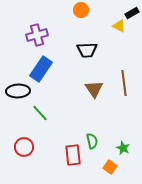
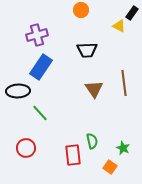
black rectangle: rotated 24 degrees counterclockwise
blue rectangle: moved 2 px up
red circle: moved 2 px right, 1 px down
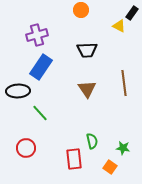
brown triangle: moved 7 px left
green star: rotated 16 degrees counterclockwise
red rectangle: moved 1 px right, 4 px down
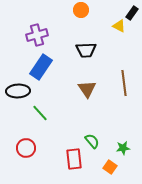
black trapezoid: moved 1 px left
green semicircle: rotated 28 degrees counterclockwise
green star: rotated 16 degrees counterclockwise
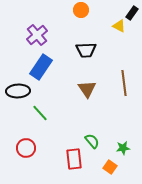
purple cross: rotated 25 degrees counterclockwise
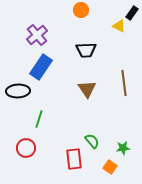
green line: moved 1 px left, 6 px down; rotated 60 degrees clockwise
